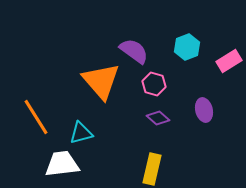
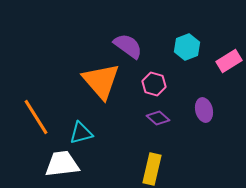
purple semicircle: moved 6 px left, 5 px up
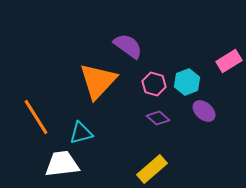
cyan hexagon: moved 35 px down
orange triangle: moved 3 px left; rotated 24 degrees clockwise
purple ellipse: moved 1 px down; rotated 35 degrees counterclockwise
yellow rectangle: rotated 36 degrees clockwise
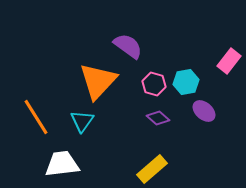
pink rectangle: rotated 20 degrees counterclockwise
cyan hexagon: moved 1 px left; rotated 10 degrees clockwise
cyan triangle: moved 1 px right, 12 px up; rotated 40 degrees counterclockwise
